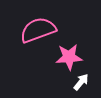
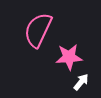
pink semicircle: rotated 45 degrees counterclockwise
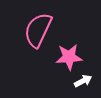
white arrow: moved 2 px right, 1 px up; rotated 24 degrees clockwise
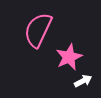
pink star: rotated 20 degrees counterclockwise
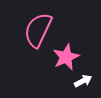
pink star: moved 3 px left
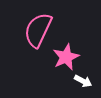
white arrow: rotated 54 degrees clockwise
